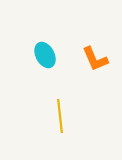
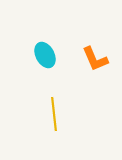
yellow line: moved 6 px left, 2 px up
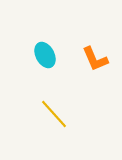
yellow line: rotated 36 degrees counterclockwise
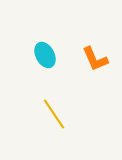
yellow line: rotated 8 degrees clockwise
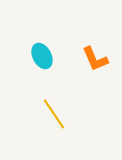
cyan ellipse: moved 3 px left, 1 px down
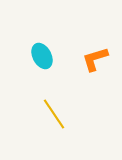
orange L-shape: rotated 96 degrees clockwise
